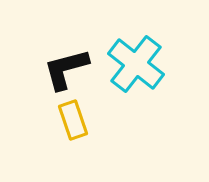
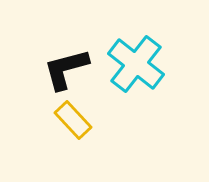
yellow rectangle: rotated 24 degrees counterclockwise
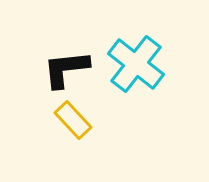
black L-shape: rotated 9 degrees clockwise
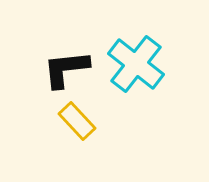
yellow rectangle: moved 4 px right, 1 px down
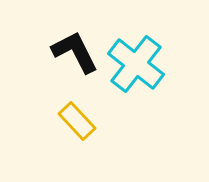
black L-shape: moved 9 px right, 17 px up; rotated 69 degrees clockwise
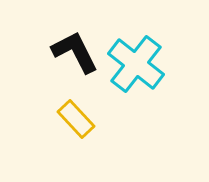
yellow rectangle: moved 1 px left, 2 px up
